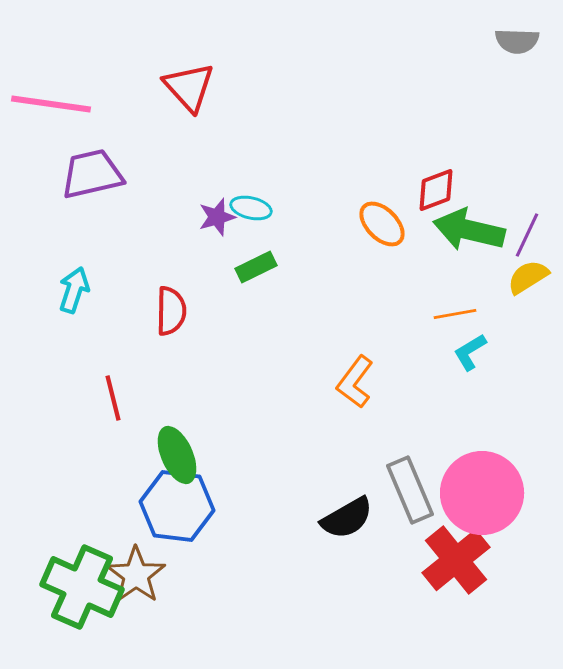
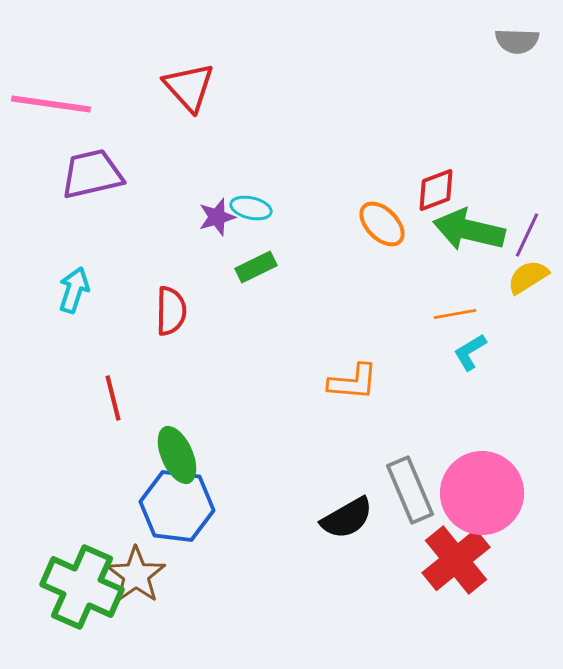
orange L-shape: moved 2 px left; rotated 122 degrees counterclockwise
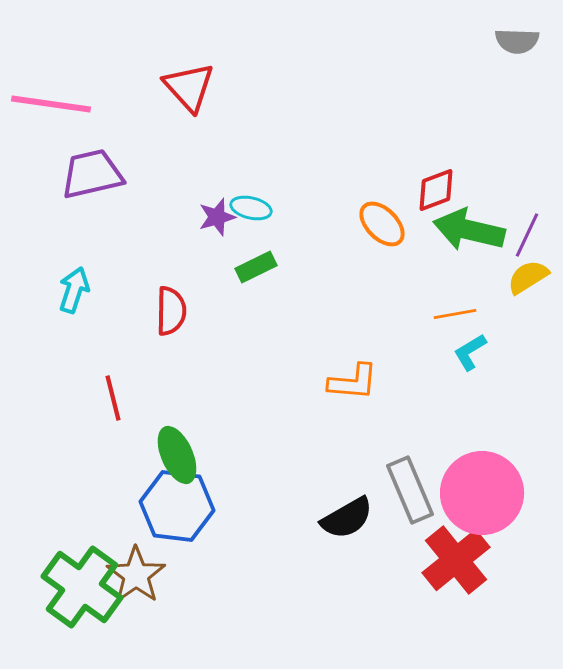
green cross: rotated 12 degrees clockwise
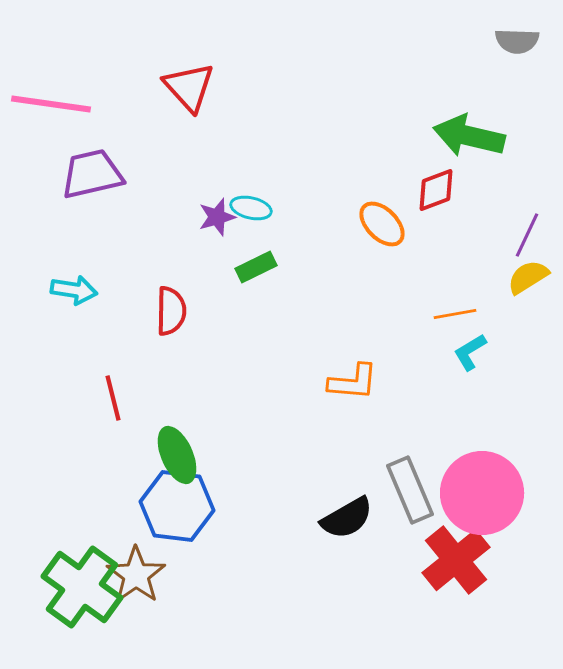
green arrow: moved 94 px up
cyan arrow: rotated 81 degrees clockwise
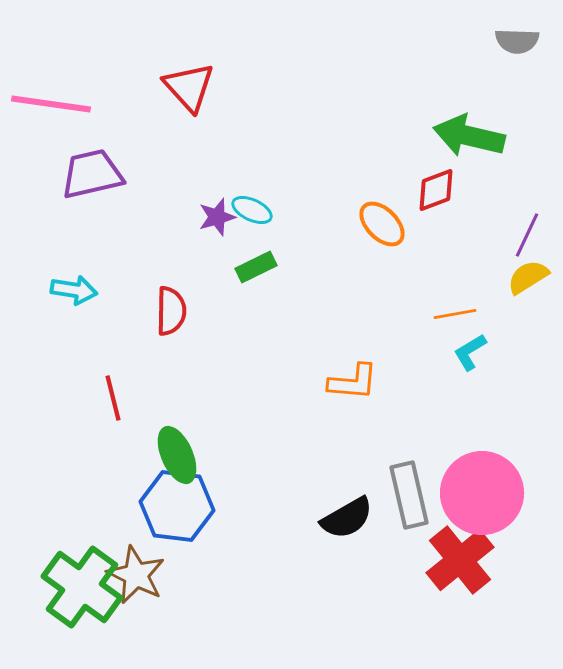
cyan ellipse: moved 1 px right, 2 px down; rotated 12 degrees clockwise
gray rectangle: moved 1 px left, 5 px down; rotated 10 degrees clockwise
red cross: moved 4 px right
brown star: rotated 10 degrees counterclockwise
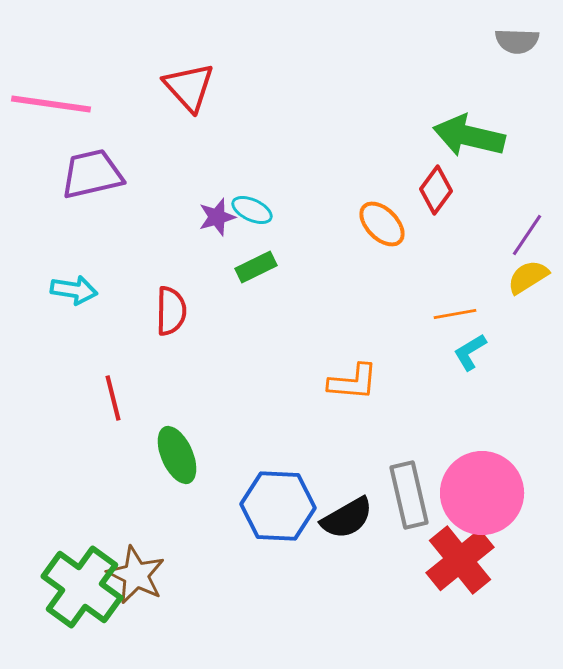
red diamond: rotated 33 degrees counterclockwise
purple line: rotated 9 degrees clockwise
blue hexagon: moved 101 px right; rotated 4 degrees counterclockwise
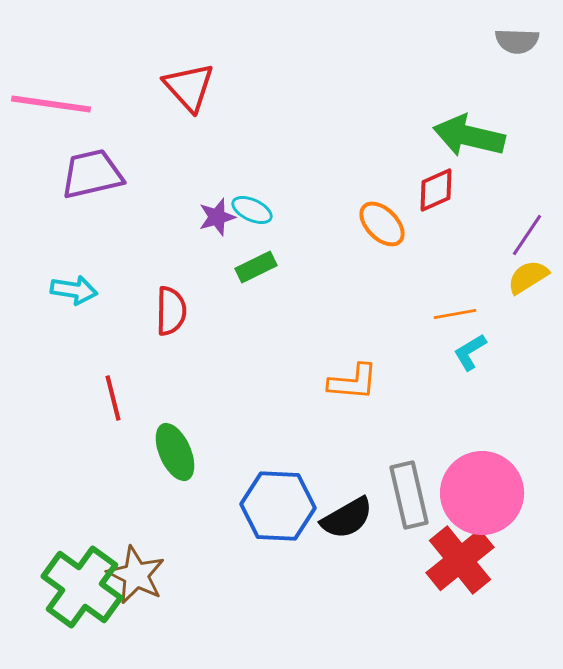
red diamond: rotated 30 degrees clockwise
green ellipse: moved 2 px left, 3 px up
